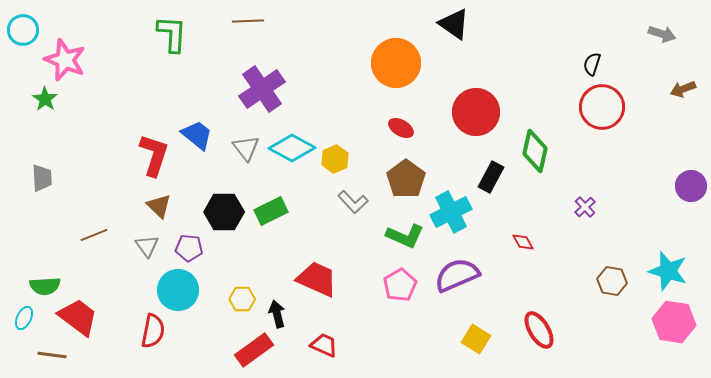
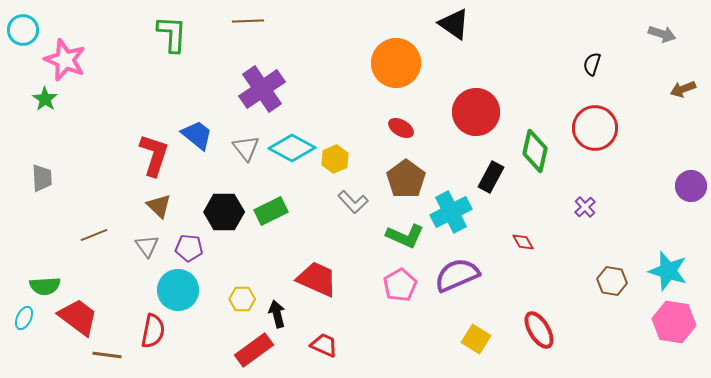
red circle at (602, 107): moved 7 px left, 21 px down
brown line at (52, 355): moved 55 px right
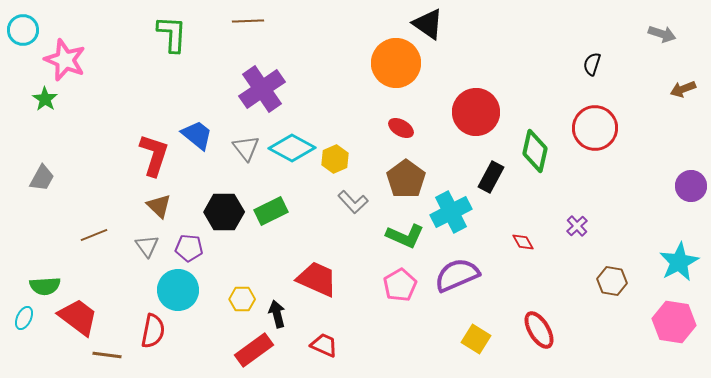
black triangle at (454, 24): moved 26 px left
gray trapezoid at (42, 178): rotated 32 degrees clockwise
purple cross at (585, 207): moved 8 px left, 19 px down
cyan star at (668, 271): moved 11 px right, 9 px up; rotated 27 degrees clockwise
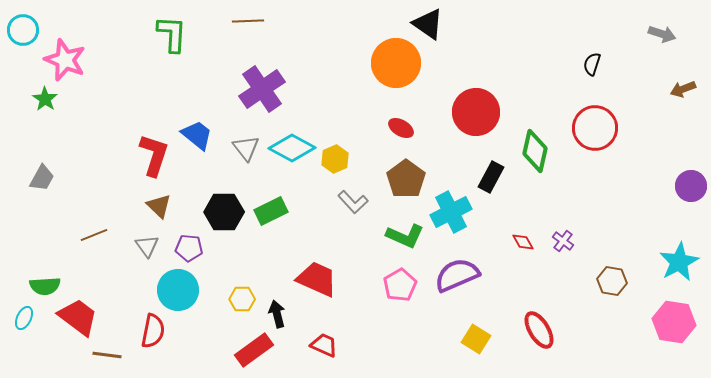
purple cross at (577, 226): moved 14 px left, 15 px down; rotated 10 degrees counterclockwise
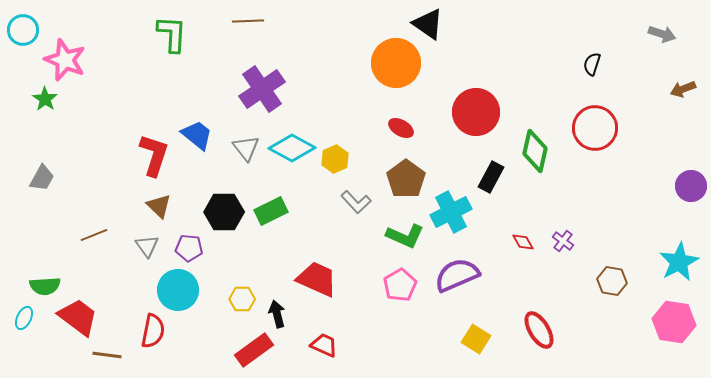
gray L-shape at (353, 202): moved 3 px right
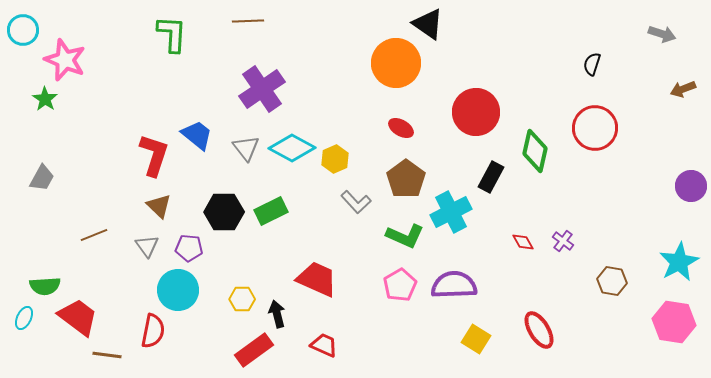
purple semicircle at (457, 275): moved 3 px left, 10 px down; rotated 21 degrees clockwise
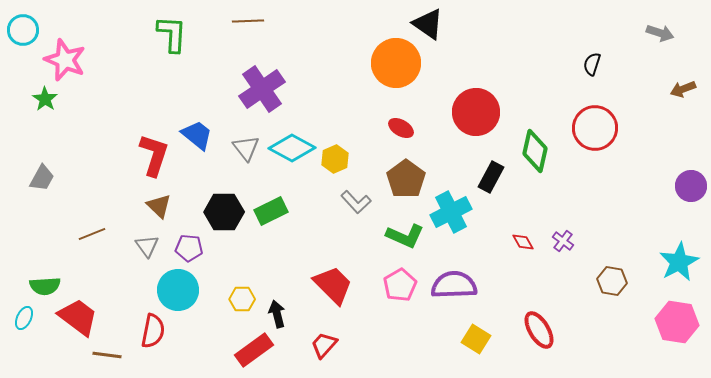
gray arrow at (662, 34): moved 2 px left, 1 px up
brown line at (94, 235): moved 2 px left, 1 px up
red trapezoid at (317, 279): moved 16 px right, 6 px down; rotated 21 degrees clockwise
pink hexagon at (674, 322): moved 3 px right
red trapezoid at (324, 345): rotated 72 degrees counterclockwise
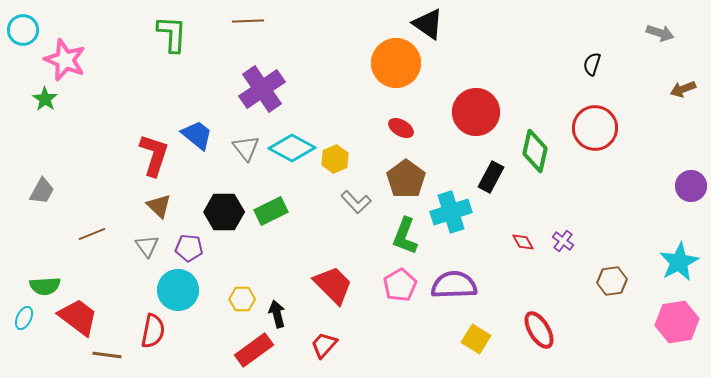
gray trapezoid at (42, 178): moved 13 px down
cyan cross at (451, 212): rotated 9 degrees clockwise
green L-shape at (405, 236): rotated 87 degrees clockwise
brown hexagon at (612, 281): rotated 16 degrees counterclockwise
pink hexagon at (677, 322): rotated 18 degrees counterclockwise
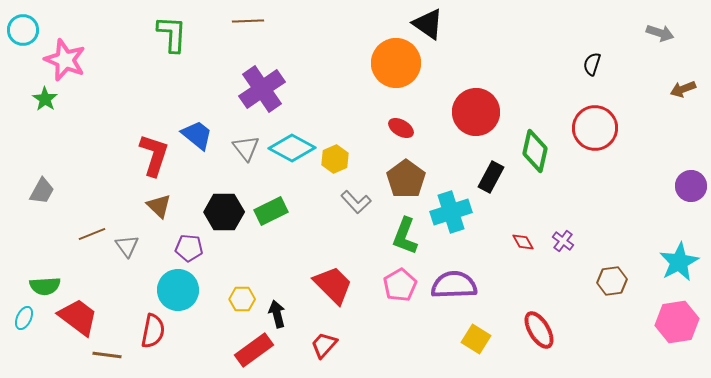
gray triangle at (147, 246): moved 20 px left
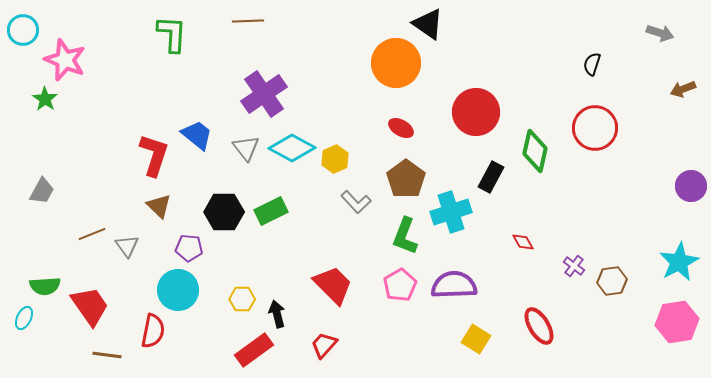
purple cross at (262, 89): moved 2 px right, 5 px down
purple cross at (563, 241): moved 11 px right, 25 px down
red trapezoid at (78, 317): moved 12 px right, 11 px up; rotated 18 degrees clockwise
red ellipse at (539, 330): moved 4 px up
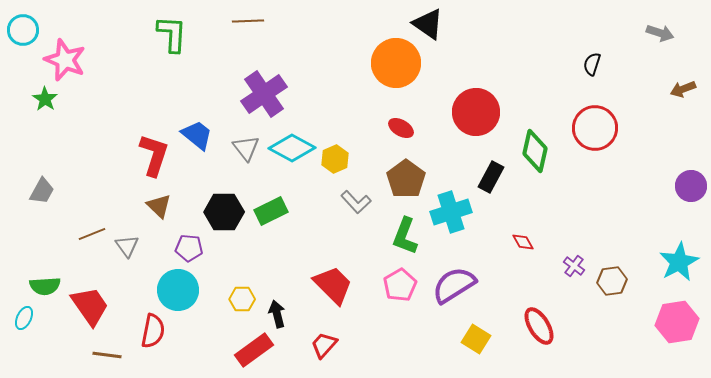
purple semicircle at (454, 285): rotated 30 degrees counterclockwise
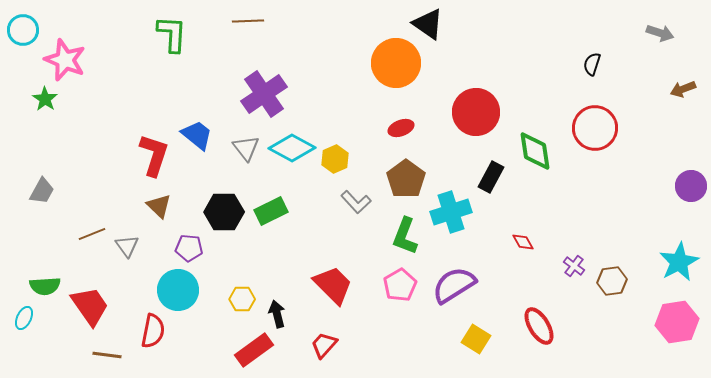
red ellipse at (401, 128): rotated 50 degrees counterclockwise
green diamond at (535, 151): rotated 21 degrees counterclockwise
